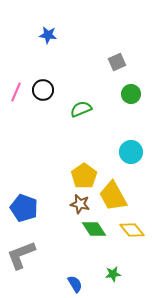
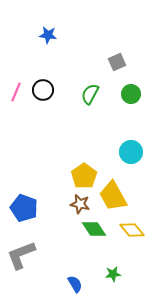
green semicircle: moved 9 px right, 15 px up; rotated 40 degrees counterclockwise
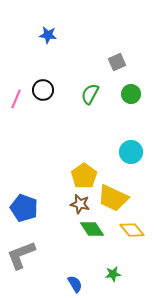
pink line: moved 7 px down
yellow trapezoid: moved 2 px down; rotated 36 degrees counterclockwise
green diamond: moved 2 px left
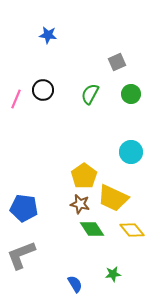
blue pentagon: rotated 12 degrees counterclockwise
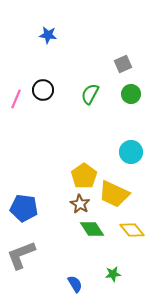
gray square: moved 6 px right, 2 px down
yellow trapezoid: moved 1 px right, 4 px up
brown star: rotated 18 degrees clockwise
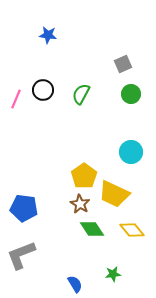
green semicircle: moved 9 px left
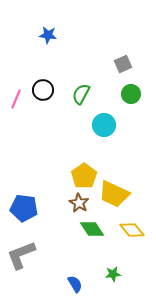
cyan circle: moved 27 px left, 27 px up
brown star: moved 1 px left, 1 px up
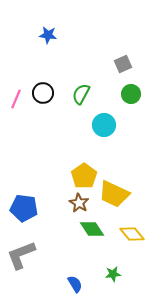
black circle: moved 3 px down
yellow diamond: moved 4 px down
